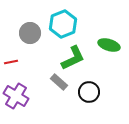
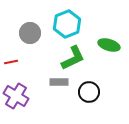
cyan hexagon: moved 4 px right
gray rectangle: rotated 42 degrees counterclockwise
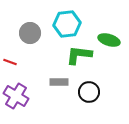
cyan hexagon: rotated 16 degrees clockwise
green ellipse: moved 5 px up
green L-shape: moved 6 px right, 3 px up; rotated 148 degrees counterclockwise
red line: moved 1 px left; rotated 32 degrees clockwise
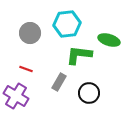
red line: moved 16 px right, 7 px down
gray rectangle: rotated 60 degrees counterclockwise
black circle: moved 1 px down
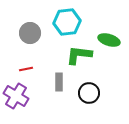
cyan hexagon: moved 2 px up
red line: rotated 32 degrees counterclockwise
gray rectangle: rotated 30 degrees counterclockwise
